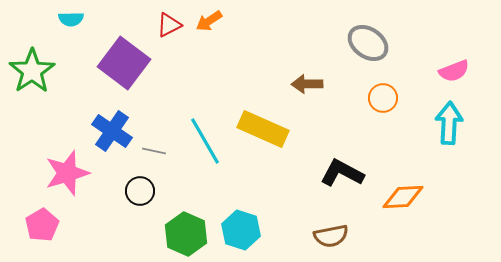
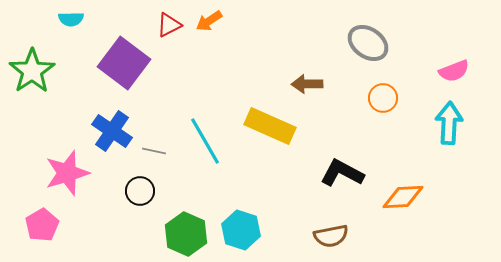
yellow rectangle: moved 7 px right, 3 px up
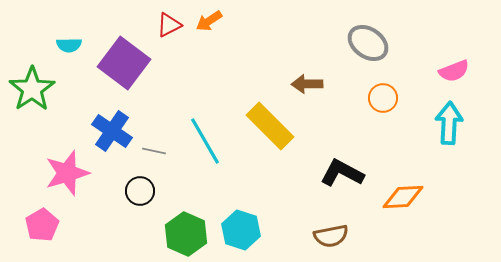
cyan semicircle: moved 2 px left, 26 px down
green star: moved 18 px down
yellow rectangle: rotated 21 degrees clockwise
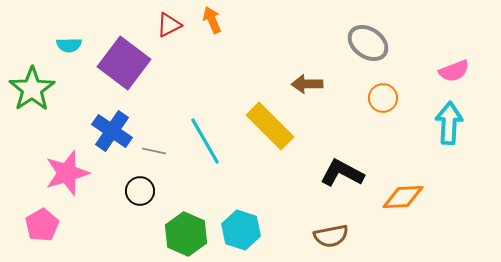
orange arrow: moved 3 px right, 1 px up; rotated 100 degrees clockwise
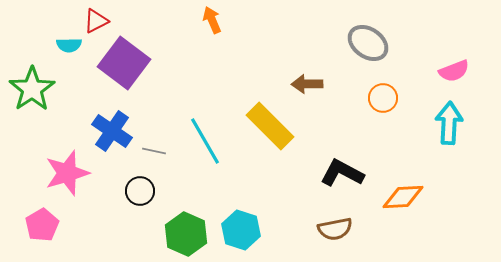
red triangle: moved 73 px left, 4 px up
brown semicircle: moved 4 px right, 7 px up
